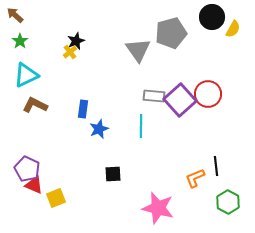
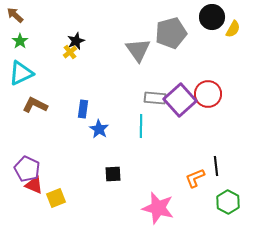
cyan triangle: moved 5 px left, 2 px up
gray rectangle: moved 1 px right, 2 px down
blue star: rotated 18 degrees counterclockwise
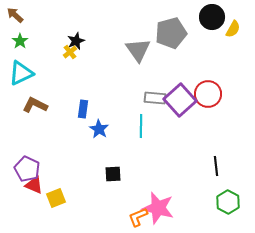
orange L-shape: moved 57 px left, 39 px down
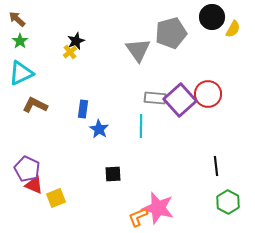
brown arrow: moved 2 px right, 4 px down
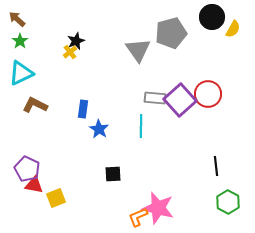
red triangle: rotated 12 degrees counterclockwise
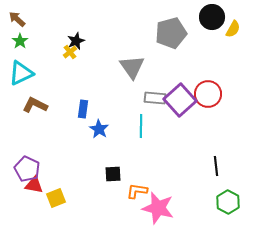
gray triangle: moved 6 px left, 17 px down
orange L-shape: moved 1 px left, 26 px up; rotated 30 degrees clockwise
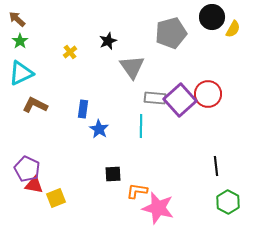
black star: moved 32 px right
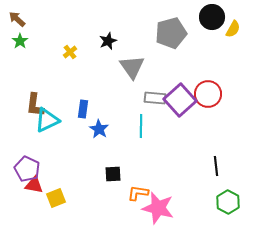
cyan triangle: moved 26 px right, 47 px down
brown L-shape: rotated 110 degrees counterclockwise
orange L-shape: moved 1 px right, 2 px down
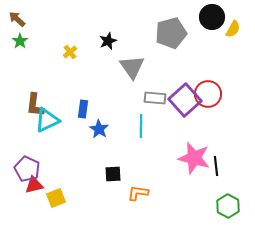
purple square: moved 5 px right
red triangle: rotated 24 degrees counterclockwise
green hexagon: moved 4 px down
pink star: moved 36 px right, 50 px up
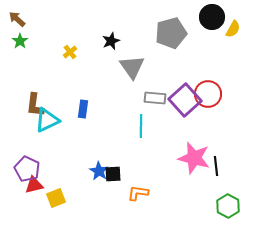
black star: moved 3 px right
blue star: moved 42 px down
